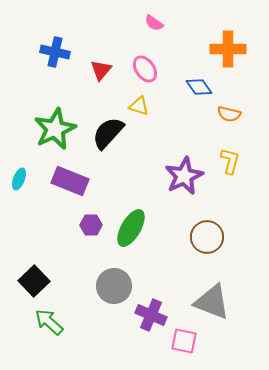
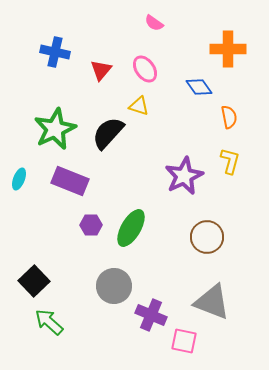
orange semicircle: moved 3 px down; rotated 115 degrees counterclockwise
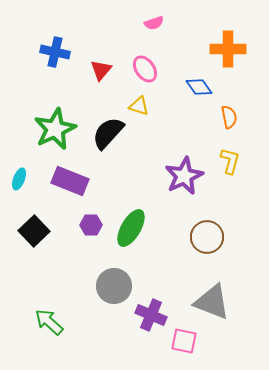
pink semicircle: rotated 54 degrees counterclockwise
black square: moved 50 px up
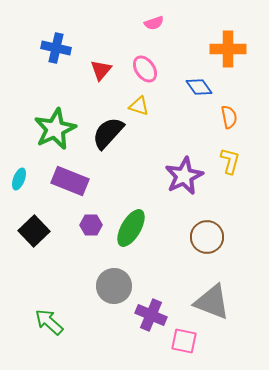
blue cross: moved 1 px right, 4 px up
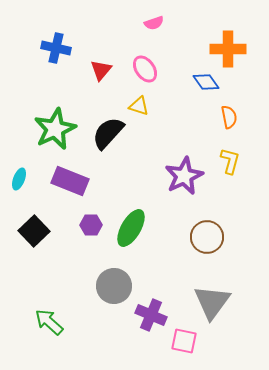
blue diamond: moved 7 px right, 5 px up
gray triangle: rotated 45 degrees clockwise
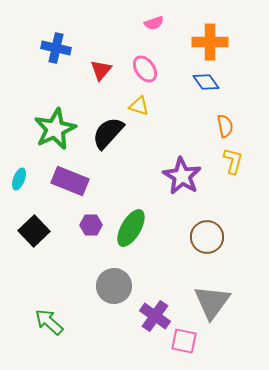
orange cross: moved 18 px left, 7 px up
orange semicircle: moved 4 px left, 9 px down
yellow L-shape: moved 3 px right
purple star: moved 2 px left; rotated 15 degrees counterclockwise
purple cross: moved 4 px right, 1 px down; rotated 12 degrees clockwise
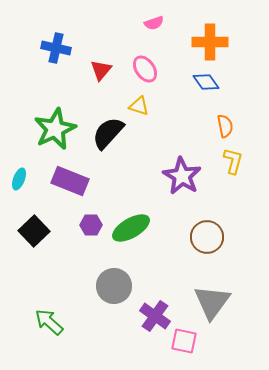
green ellipse: rotated 30 degrees clockwise
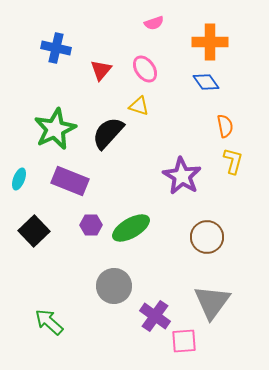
pink square: rotated 16 degrees counterclockwise
